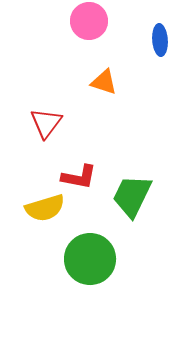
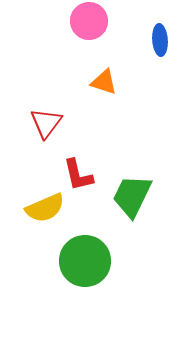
red L-shape: moved 1 px left, 2 px up; rotated 66 degrees clockwise
yellow semicircle: rotated 6 degrees counterclockwise
green circle: moved 5 px left, 2 px down
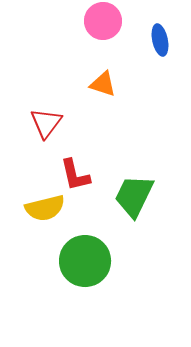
pink circle: moved 14 px right
blue ellipse: rotated 8 degrees counterclockwise
orange triangle: moved 1 px left, 2 px down
red L-shape: moved 3 px left
green trapezoid: moved 2 px right
yellow semicircle: rotated 9 degrees clockwise
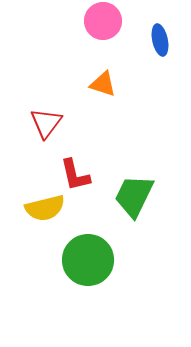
green circle: moved 3 px right, 1 px up
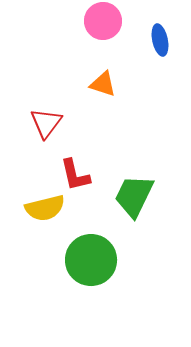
green circle: moved 3 px right
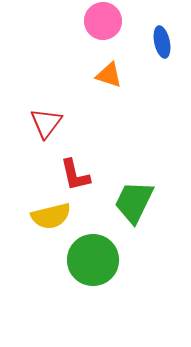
blue ellipse: moved 2 px right, 2 px down
orange triangle: moved 6 px right, 9 px up
green trapezoid: moved 6 px down
yellow semicircle: moved 6 px right, 8 px down
green circle: moved 2 px right
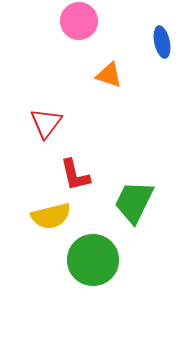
pink circle: moved 24 px left
